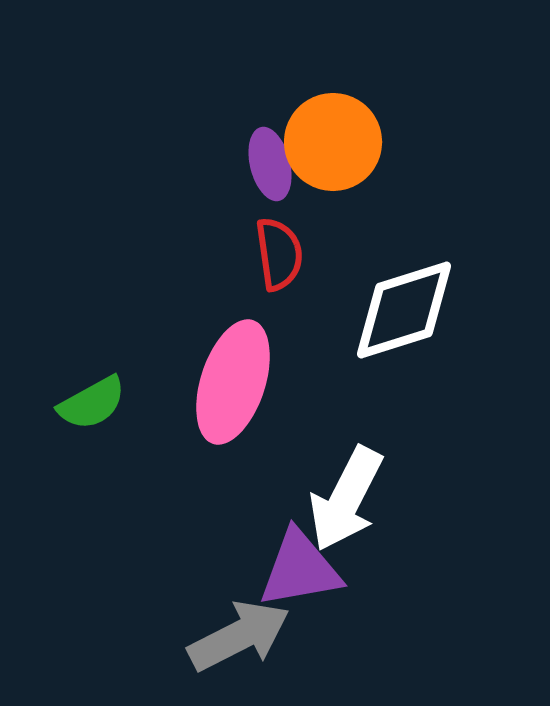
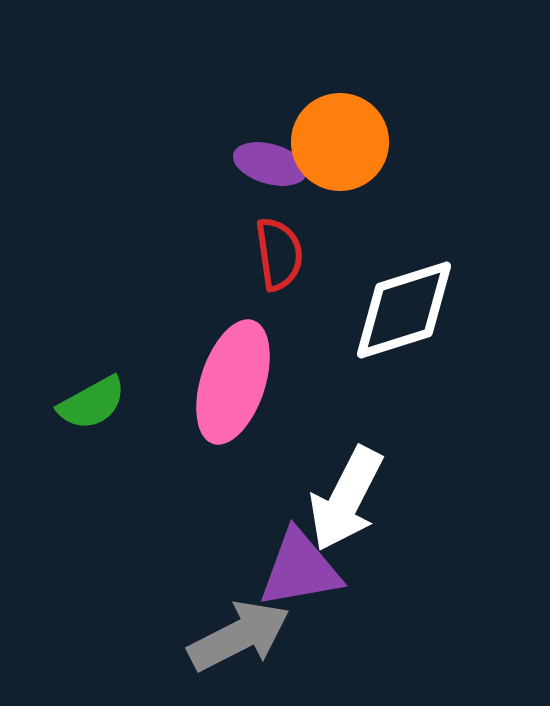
orange circle: moved 7 px right
purple ellipse: rotated 60 degrees counterclockwise
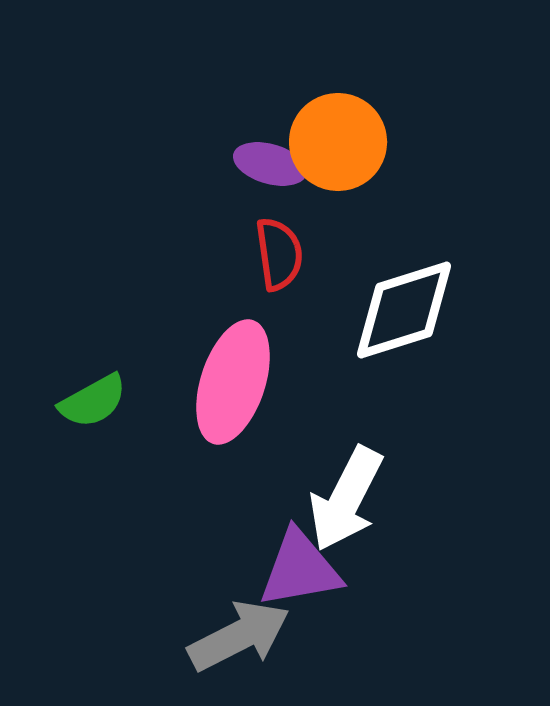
orange circle: moved 2 px left
green semicircle: moved 1 px right, 2 px up
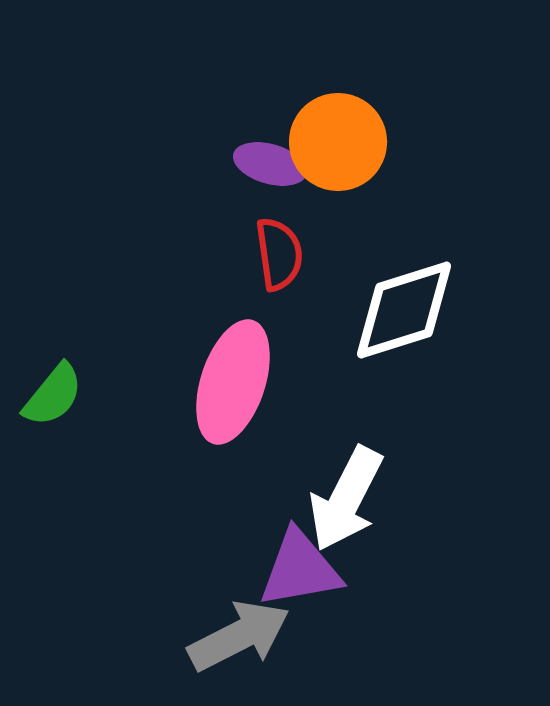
green semicircle: moved 40 px left, 6 px up; rotated 22 degrees counterclockwise
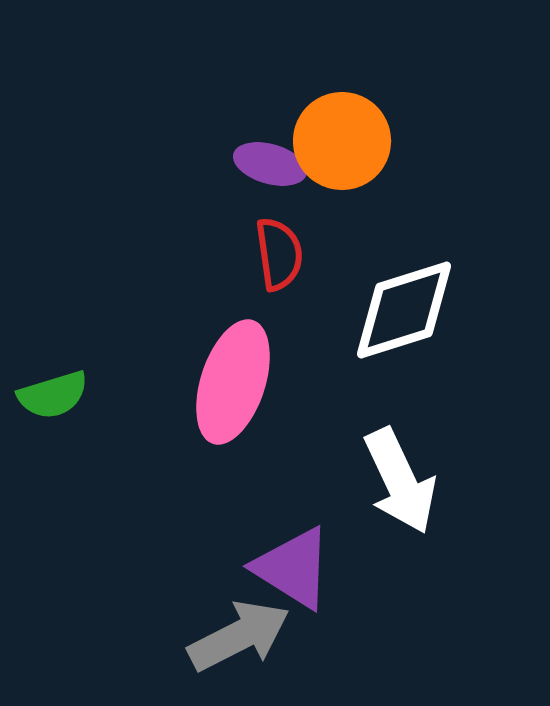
orange circle: moved 4 px right, 1 px up
green semicircle: rotated 34 degrees clockwise
white arrow: moved 54 px right, 18 px up; rotated 52 degrees counterclockwise
purple triangle: moved 7 px left, 1 px up; rotated 42 degrees clockwise
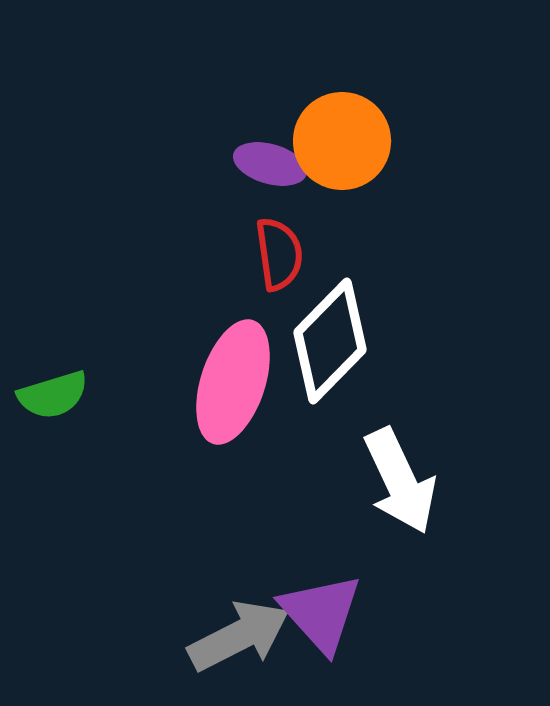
white diamond: moved 74 px left, 31 px down; rotated 28 degrees counterclockwise
purple triangle: moved 28 px right, 45 px down; rotated 16 degrees clockwise
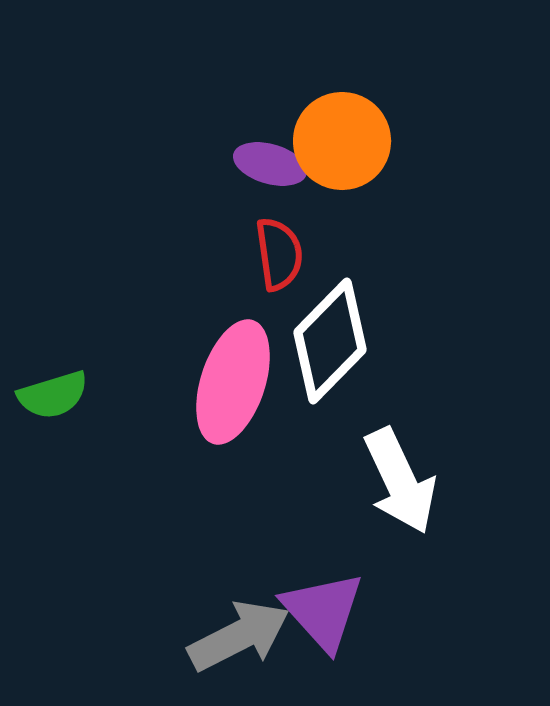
purple triangle: moved 2 px right, 2 px up
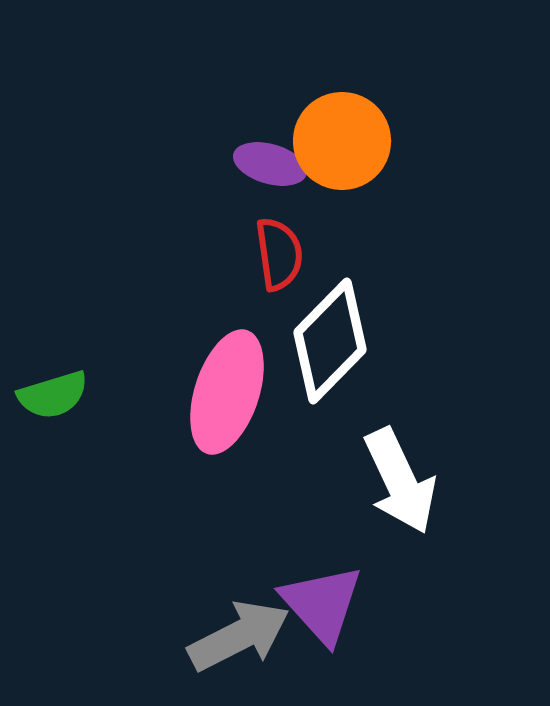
pink ellipse: moved 6 px left, 10 px down
purple triangle: moved 1 px left, 7 px up
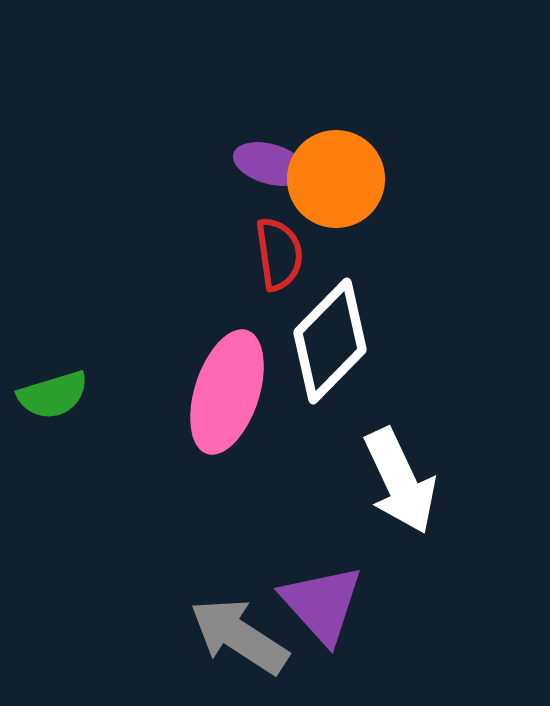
orange circle: moved 6 px left, 38 px down
gray arrow: rotated 120 degrees counterclockwise
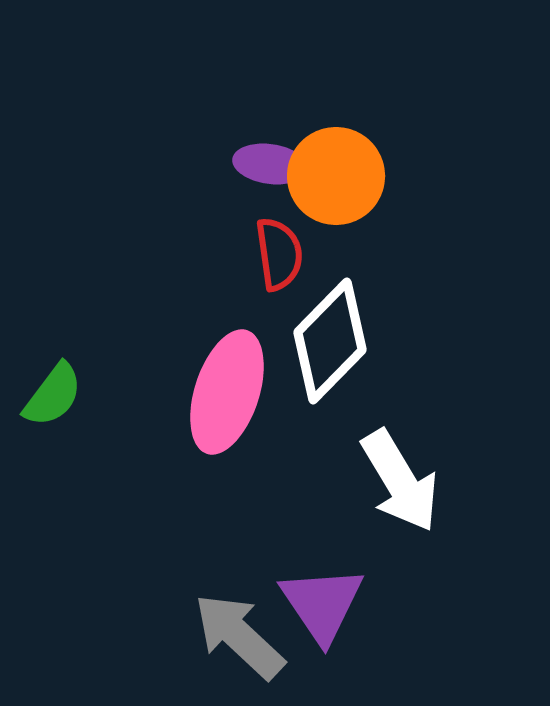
purple ellipse: rotated 8 degrees counterclockwise
orange circle: moved 3 px up
green semicircle: rotated 36 degrees counterclockwise
white arrow: rotated 6 degrees counterclockwise
purple triangle: rotated 8 degrees clockwise
gray arrow: rotated 10 degrees clockwise
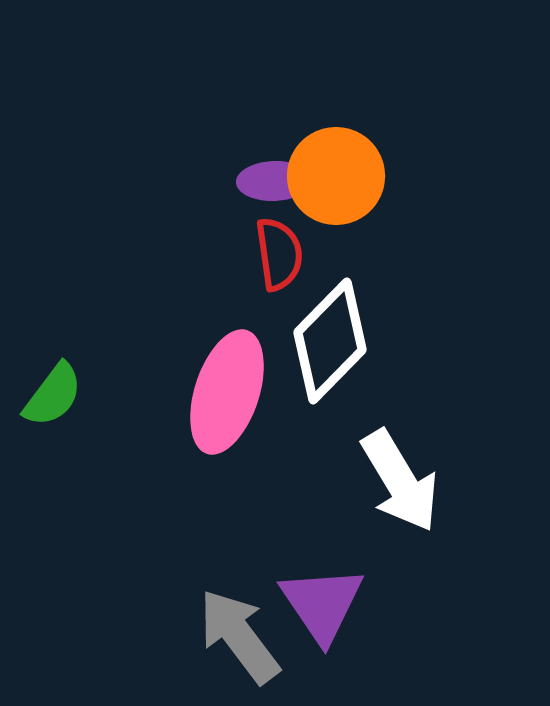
purple ellipse: moved 4 px right, 17 px down; rotated 10 degrees counterclockwise
gray arrow: rotated 10 degrees clockwise
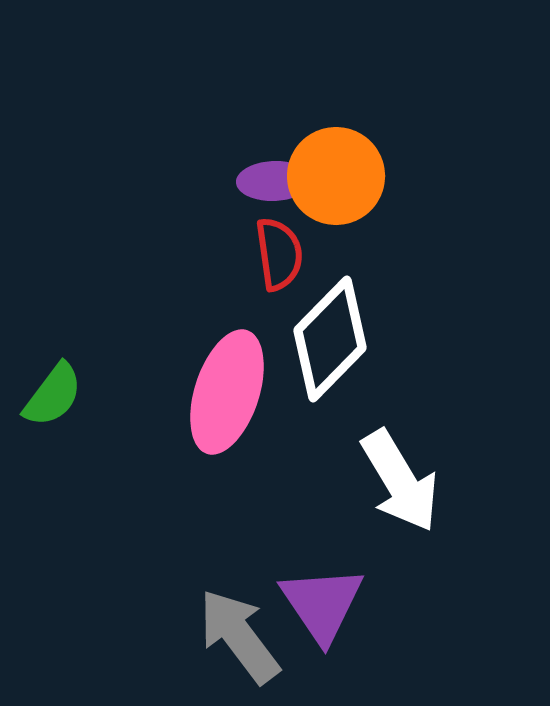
white diamond: moved 2 px up
